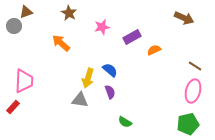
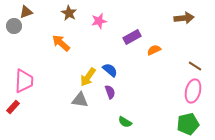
brown arrow: rotated 30 degrees counterclockwise
pink star: moved 3 px left, 6 px up
yellow arrow: moved 1 px up; rotated 18 degrees clockwise
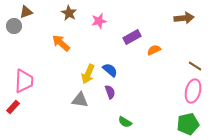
yellow arrow: moved 3 px up; rotated 12 degrees counterclockwise
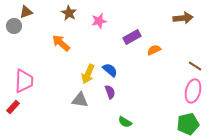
brown arrow: moved 1 px left
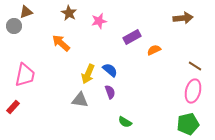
pink trapezoid: moved 1 px right, 6 px up; rotated 10 degrees clockwise
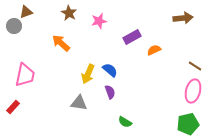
gray triangle: moved 1 px left, 3 px down
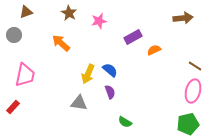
gray circle: moved 9 px down
purple rectangle: moved 1 px right
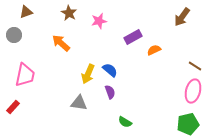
brown arrow: moved 1 px left, 1 px up; rotated 132 degrees clockwise
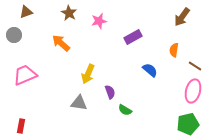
orange semicircle: moved 20 px right; rotated 56 degrees counterclockwise
blue semicircle: moved 40 px right
pink trapezoid: rotated 125 degrees counterclockwise
red rectangle: moved 8 px right, 19 px down; rotated 32 degrees counterclockwise
green semicircle: moved 12 px up
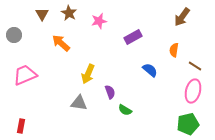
brown triangle: moved 16 px right, 2 px down; rotated 40 degrees counterclockwise
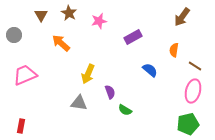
brown triangle: moved 1 px left, 1 px down
